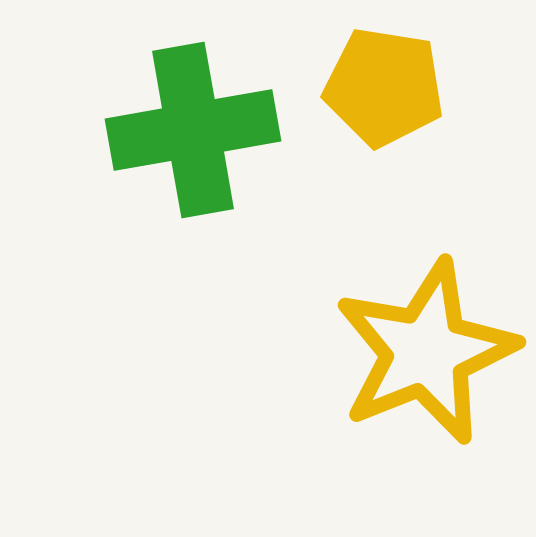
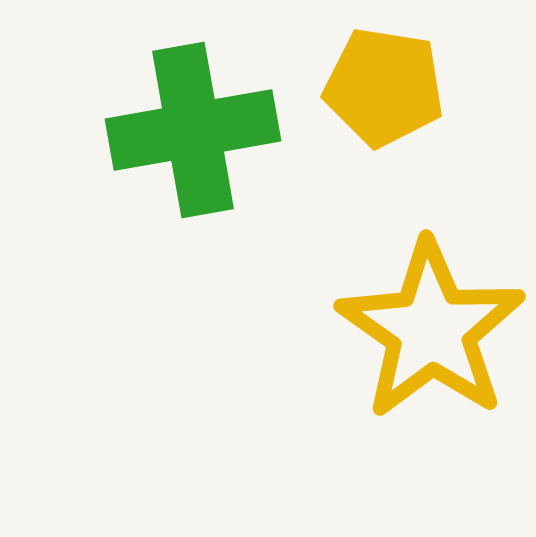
yellow star: moved 5 px right, 22 px up; rotated 15 degrees counterclockwise
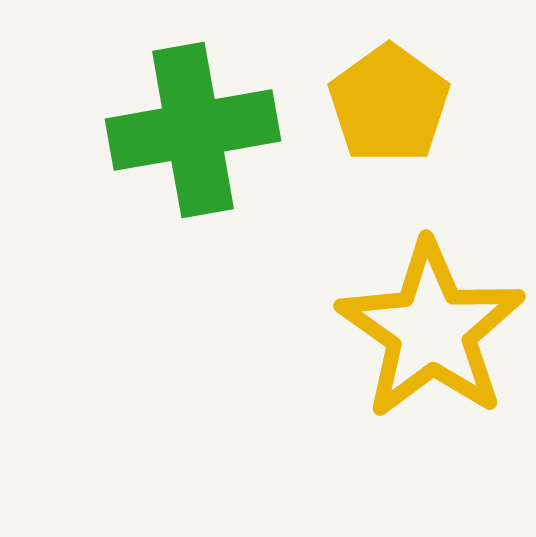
yellow pentagon: moved 5 px right, 17 px down; rotated 27 degrees clockwise
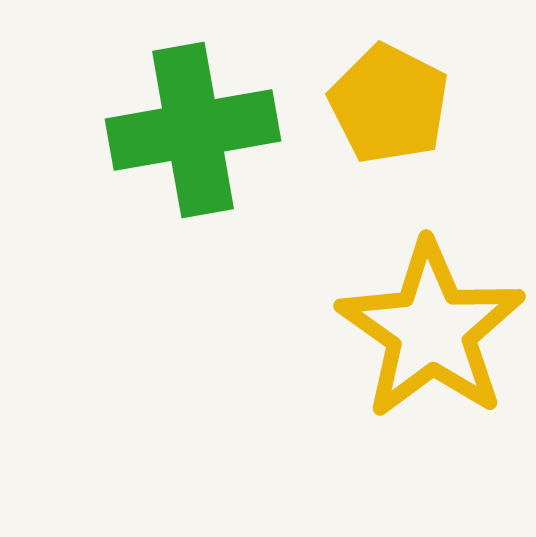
yellow pentagon: rotated 9 degrees counterclockwise
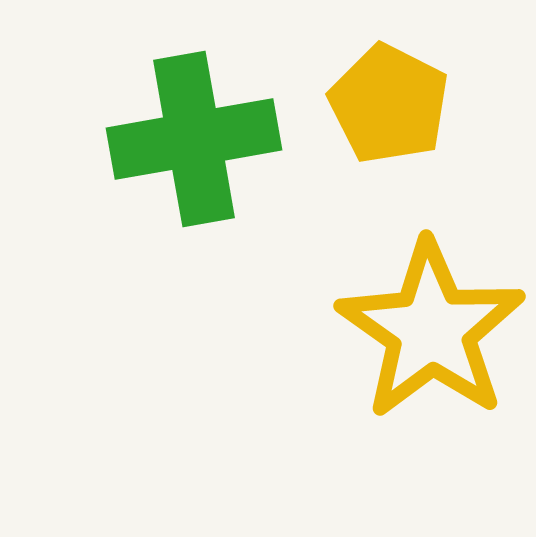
green cross: moved 1 px right, 9 px down
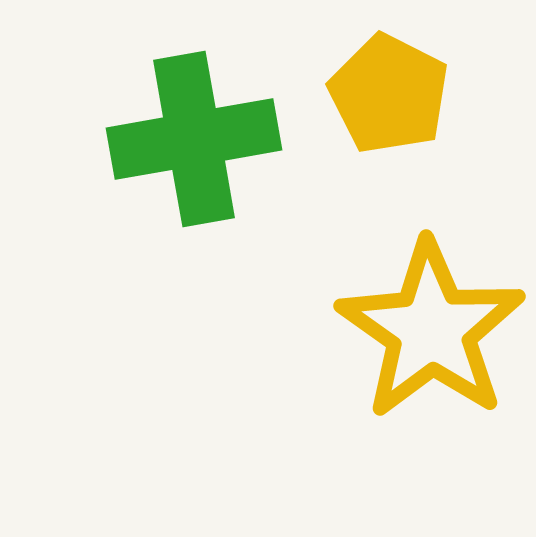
yellow pentagon: moved 10 px up
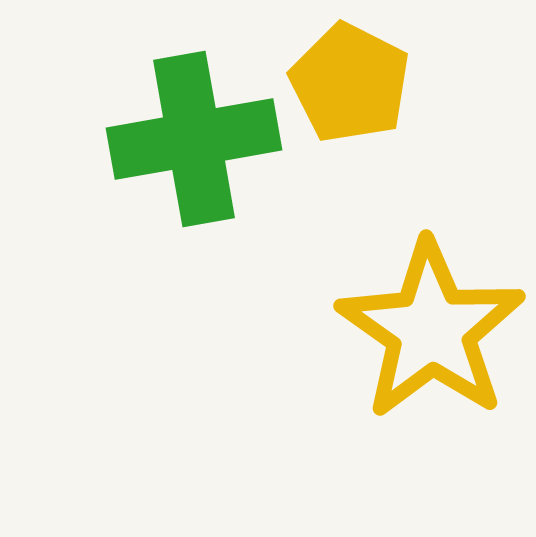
yellow pentagon: moved 39 px left, 11 px up
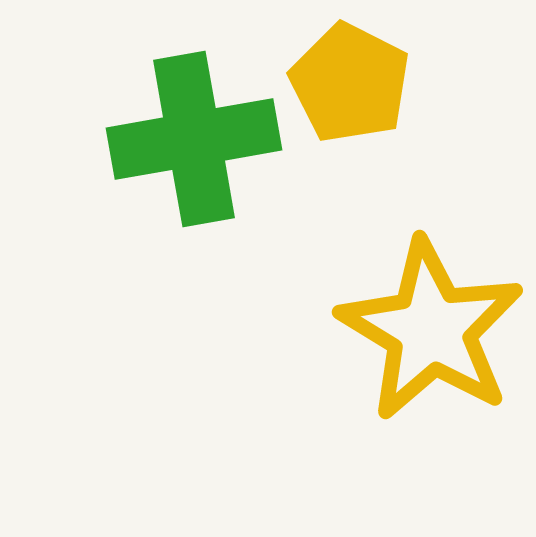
yellow star: rotated 4 degrees counterclockwise
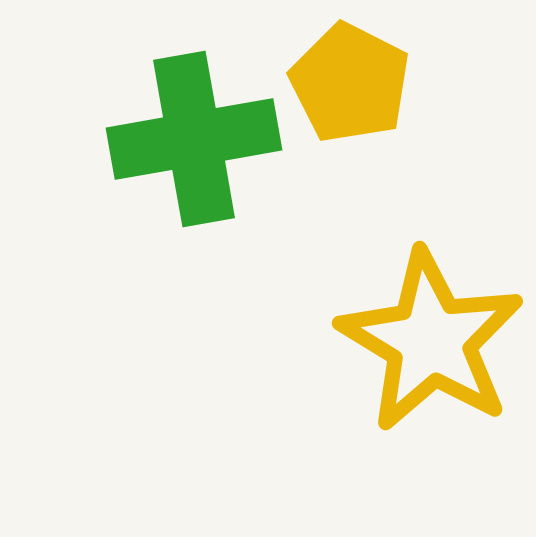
yellow star: moved 11 px down
